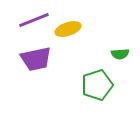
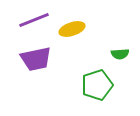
yellow ellipse: moved 4 px right
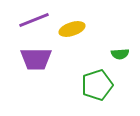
purple trapezoid: rotated 12 degrees clockwise
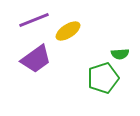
yellow ellipse: moved 4 px left, 2 px down; rotated 15 degrees counterclockwise
purple trapezoid: rotated 36 degrees counterclockwise
green pentagon: moved 6 px right, 7 px up
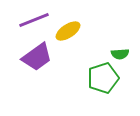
purple trapezoid: moved 1 px right, 2 px up
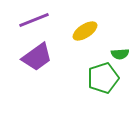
yellow ellipse: moved 17 px right
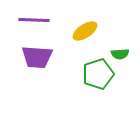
purple line: rotated 24 degrees clockwise
purple trapezoid: rotated 40 degrees clockwise
green pentagon: moved 5 px left, 4 px up
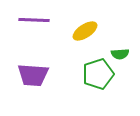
purple trapezoid: moved 4 px left, 18 px down
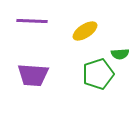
purple line: moved 2 px left, 1 px down
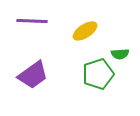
purple trapezoid: rotated 40 degrees counterclockwise
